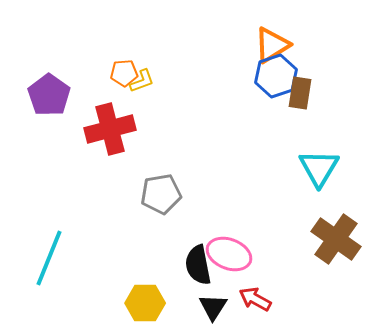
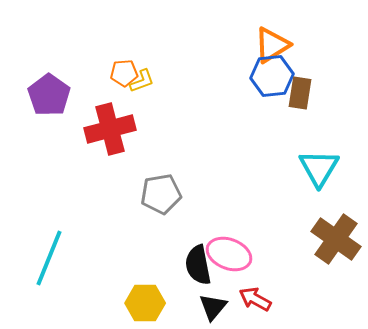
blue hexagon: moved 4 px left; rotated 12 degrees clockwise
black triangle: rotated 8 degrees clockwise
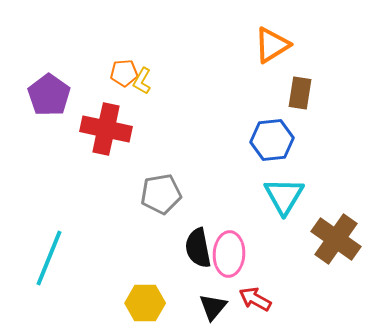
blue hexagon: moved 64 px down
yellow L-shape: rotated 140 degrees clockwise
red cross: moved 4 px left; rotated 27 degrees clockwise
cyan triangle: moved 35 px left, 28 px down
pink ellipse: rotated 72 degrees clockwise
black semicircle: moved 17 px up
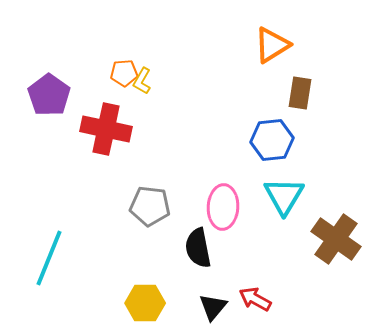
gray pentagon: moved 11 px left, 12 px down; rotated 15 degrees clockwise
pink ellipse: moved 6 px left, 47 px up
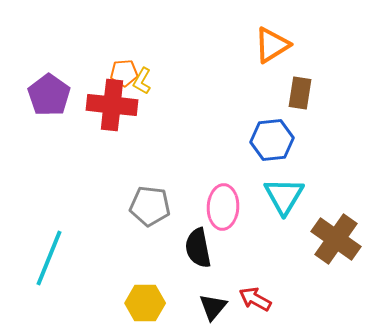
red cross: moved 6 px right, 24 px up; rotated 6 degrees counterclockwise
